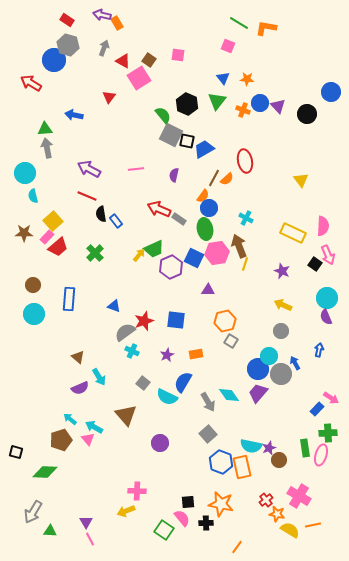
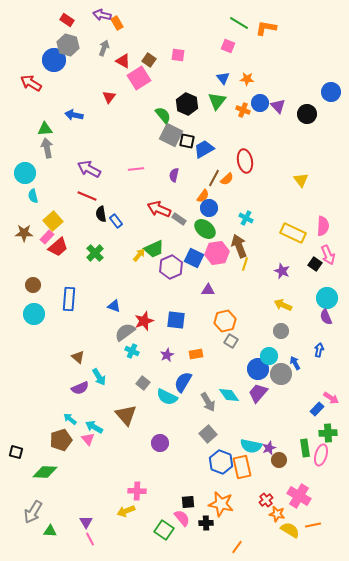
green ellipse at (205, 229): rotated 40 degrees counterclockwise
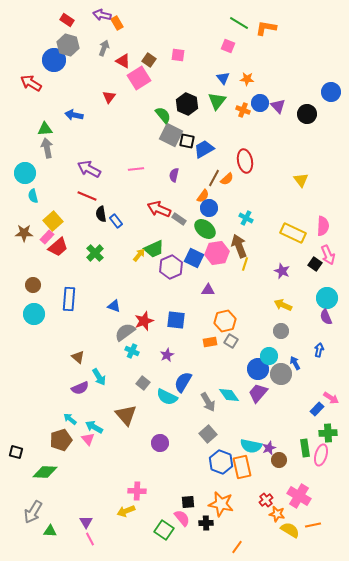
orange rectangle at (196, 354): moved 14 px right, 12 px up
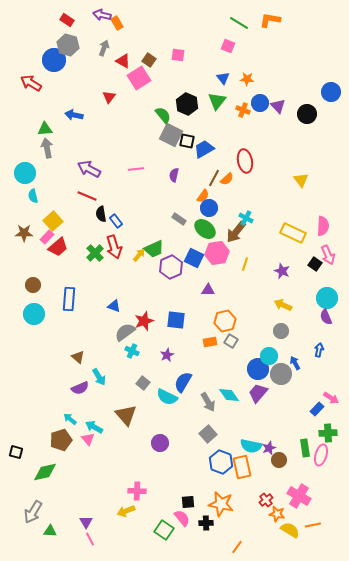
orange L-shape at (266, 28): moved 4 px right, 8 px up
red arrow at (159, 209): moved 45 px left, 38 px down; rotated 130 degrees counterclockwise
brown arrow at (239, 246): moved 3 px left, 14 px up; rotated 120 degrees counterclockwise
green diamond at (45, 472): rotated 15 degrees counterclockwise
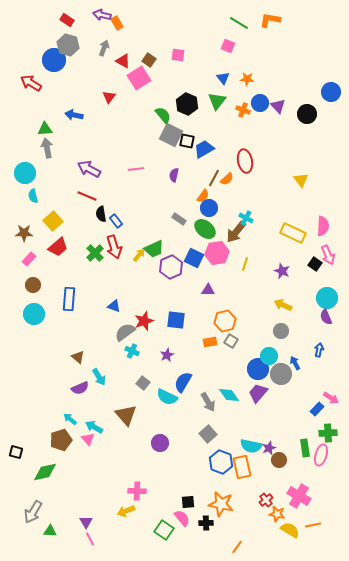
pink rectangle at (47, 237): moved 18 px left, 22 px down
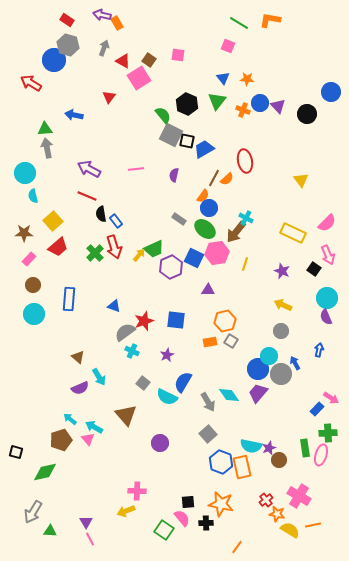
pink semicircle at (323, 226): moved 4 px right, 3 px up; rotated 42 degrees clockwise
black square at (315, 264): moved 1 px left, 5 px down
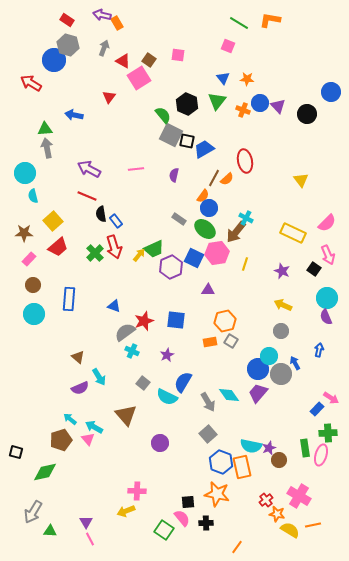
orange star at (221, 504): moved 4 px left, 10 px up
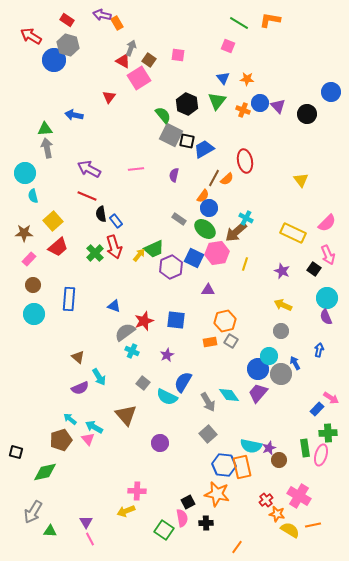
gray arrow at (104, 48): moved 27 px right
red arrow at (31, 83): moved 47 px up
brown arrow at (236, 232): rotated 10 degrees clockwise
blue hexagon at (221, 462): moved 3 px right, 3 px down; rotated 15 degrees counterclockwise
black square at (188, 502): rotated 24 degrees counterclockwise
pink semicircle at (182, 518): rotated 30 degrees clockwise
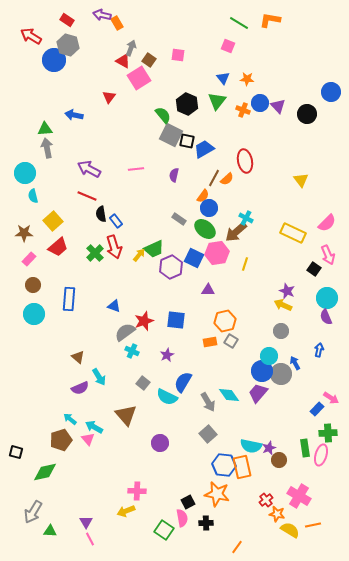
purple star at (282, 271): moved 5 px right, 20 px down
blue circle at (258, 369): moved 4 px right, 2 px down
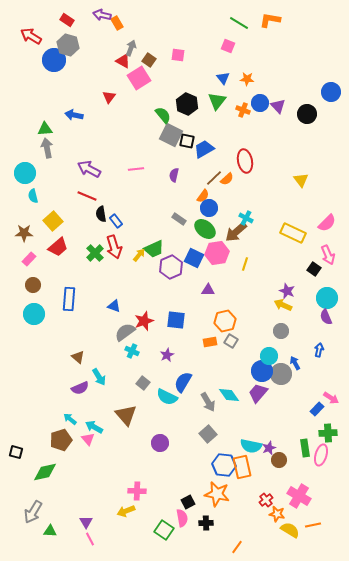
brown line at (214, 178): rotated 18 degrees clockwise
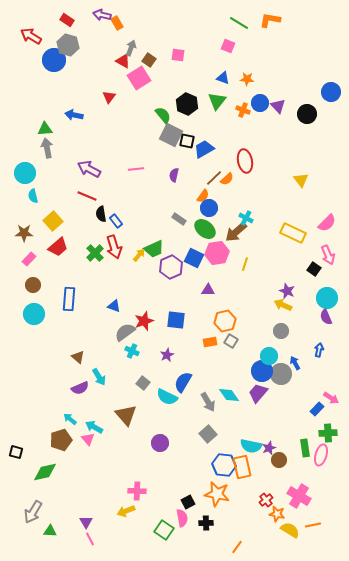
blue triangle at (223, 78): rotated 32 degrees counterclockwise
